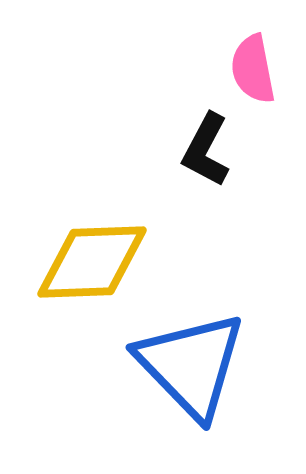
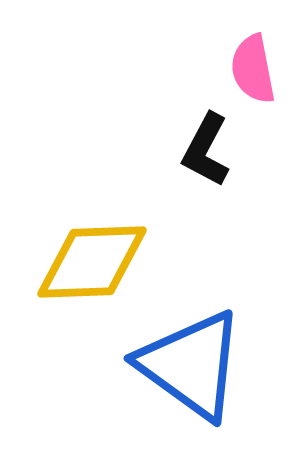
blue triangle: rotated 10 degrees counterclockwise
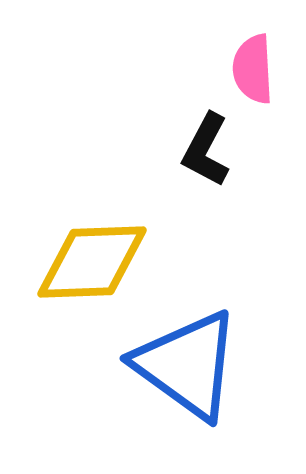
pink semicircle: rotated 8 degrees clockwise
blue triangle: moved 4 px left
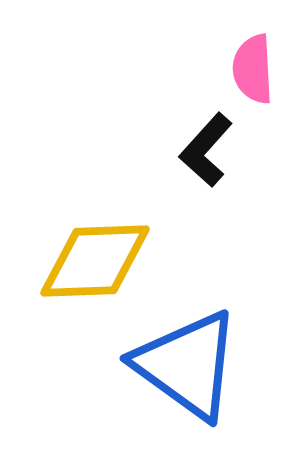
black L-shape: rotated 14 degrees clockwise
yellow diamond: moved 3 px right, 1 px up
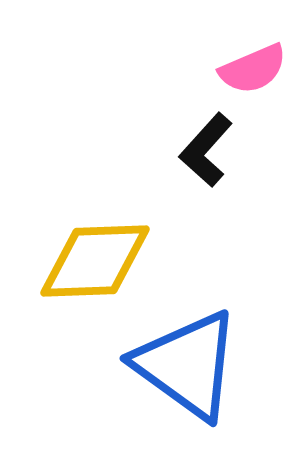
pink semicircle: rotated 110 degrees counterclockwise
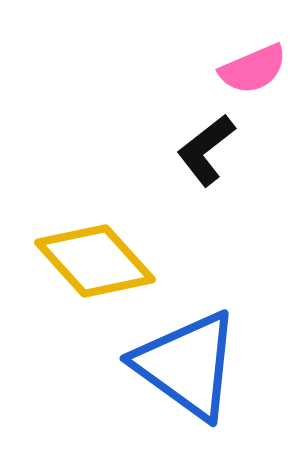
black L-shape: rotated 10 degrees clockwise
yellow diamond: rotated 50 degrees clockwise
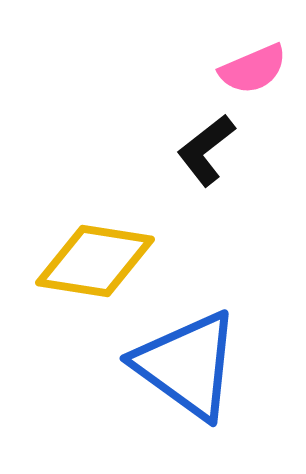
yellow diamond: rotated 39 degrees counterclockwise
